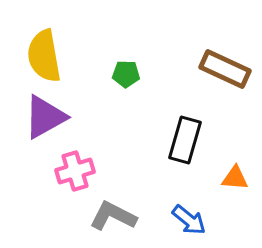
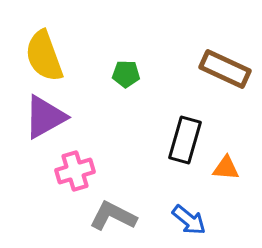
yellow semicircle: rotated 10 degrees counterclockwise
orange triangle: moved 9 px left, 10 px up
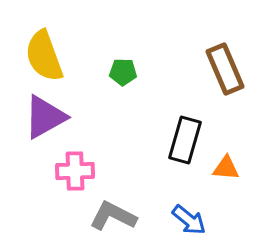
brown rectangle: rotated 42 degrees clockwise
green pentagon: moved 3 px left, 2 px up
pink cross: rotated 15 degrees clockwise
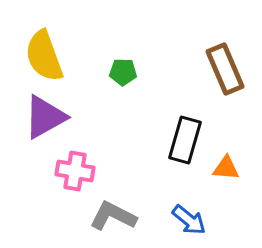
pink cross: rotated 12 degrees clockwise
